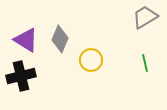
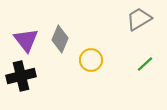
gray trapezoid: moved 6 px left, 2 px down
purple triangle: rotated 20 degrees clockwise
green line: moved 1 px down; rotated 60 degrees clockwise
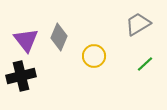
gray trapezoid: moved 1 px left, 5 px down
gray diamond: moved 1 px left, 2 px up
yellow circle: moved 3 px right, 4 px up
